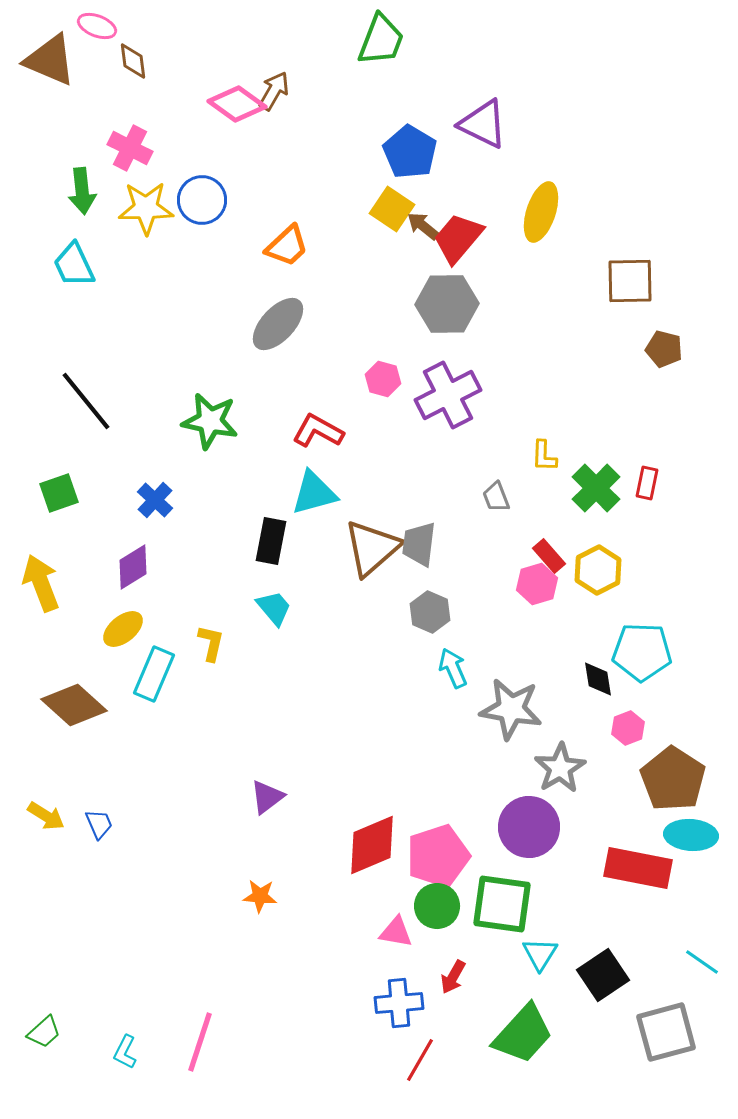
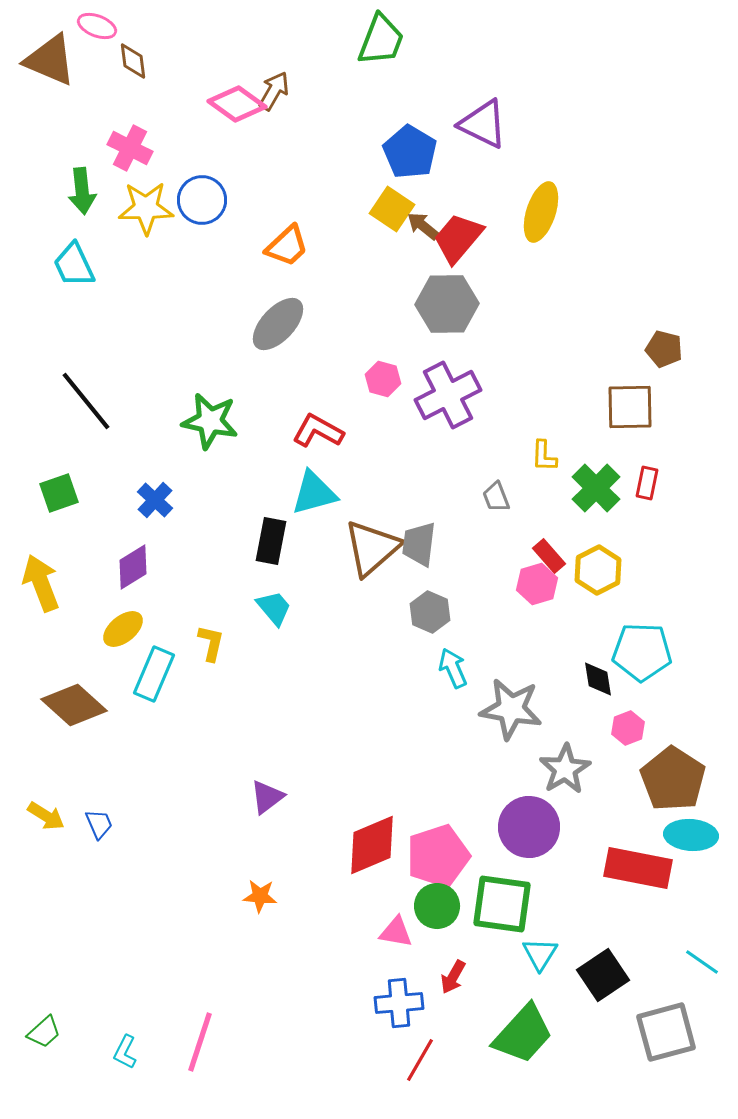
brown square at (630, 281): moved 126 px down
gray star at (560, 768): moved 5 px right, 1 px down
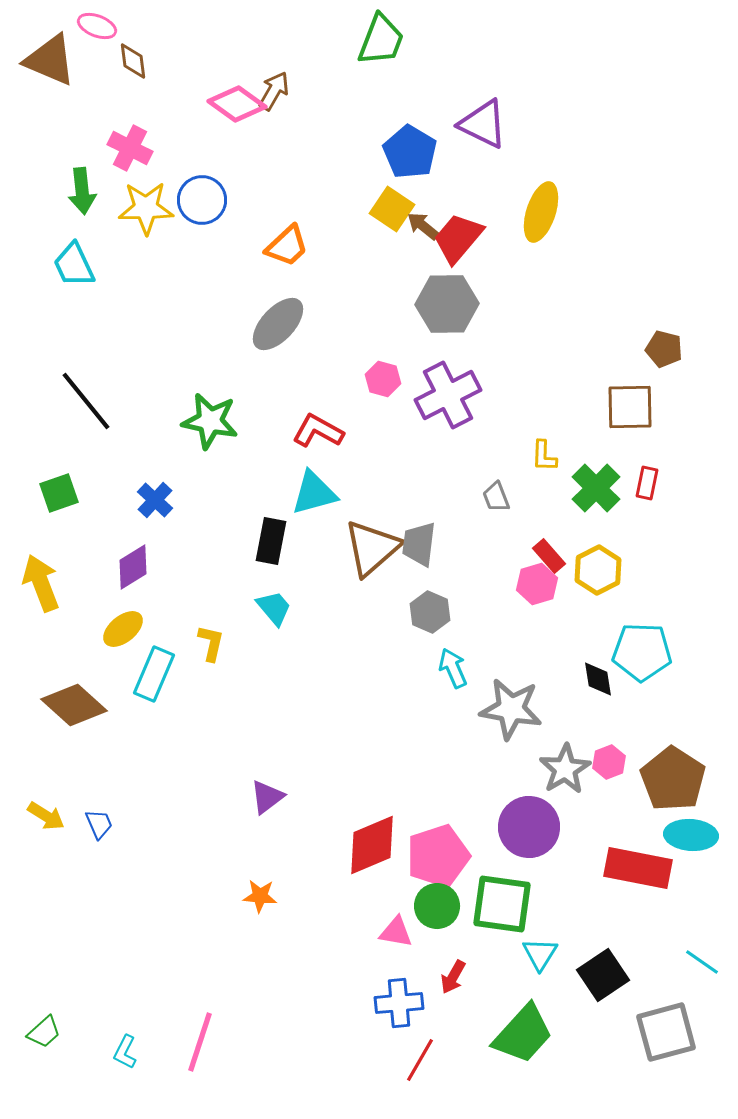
pink hexagon at (628, 728): moved 19 px left, 34 px down
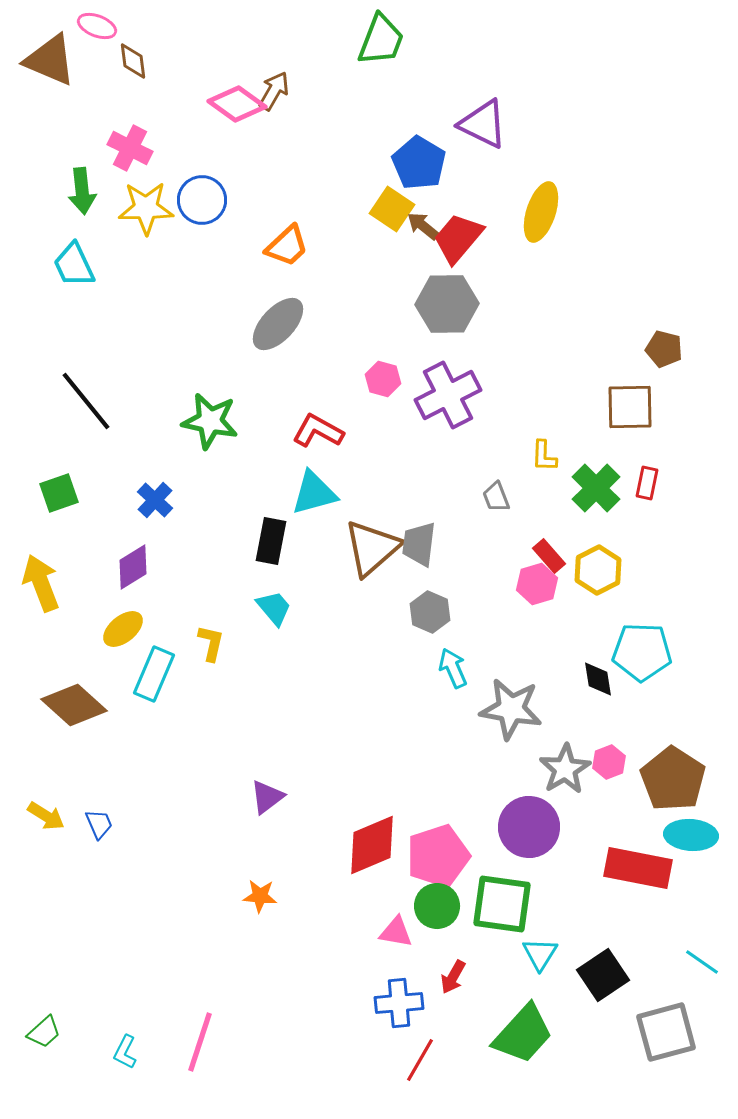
blue pentagon at (410, 152): moved 9 px right, 11 px down
